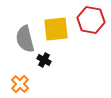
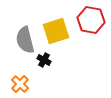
yellow square: moved 2 px down; rotated 12 degrees counterclockwise
gray semicircle: moved 1 px down
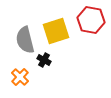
orange cross: moved 7 px up
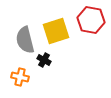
orange cross: rotated 30 degrees counterclockwise
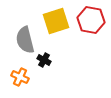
yellow square: moved 10 px up
orange cross: rotated 12 degrees clockwise
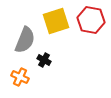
gray semicircle: rotated 144 degrees counterclockwise
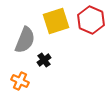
red hexagon: rotated 12 degrees clockwise
black cross: rotated 24 degrees clockwise
orange cross: moved 4 px down
